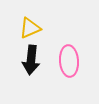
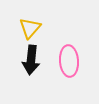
yellow triangle: rotated 25 degrees counterclockwise
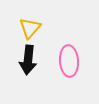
black arrow: moved 3 px left
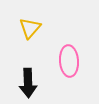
black arrow: moved 23 px down; rotated 8 degrees counterclockwise
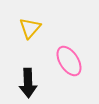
pink ellipse: rotated 28 degrees counterclockwise
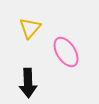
pink ellipse: moved 3 px left, 9 px up
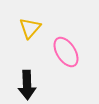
black arrow: moved 1 px left, 2 px down
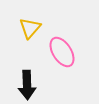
pink ellipse: moved 4 px left
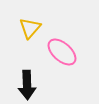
pink ellipse: rotated 16 degrees counterclockwise
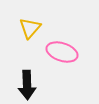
pink ellipse: rotated 24 degrees counterclockwise
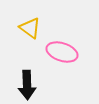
yellow triangle: rotated 35 degrees counterclockwise
